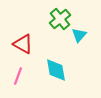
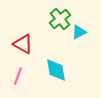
cyan triangle: moved 3 px up; rotated 21 degrees clockwise
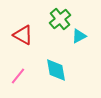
cyan triangle: moved 4 px down
red triangle: moved 9 px up
pink line: rotated 18 degrees clockwise
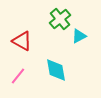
red triangle: moved 1 px left, 6 px down
